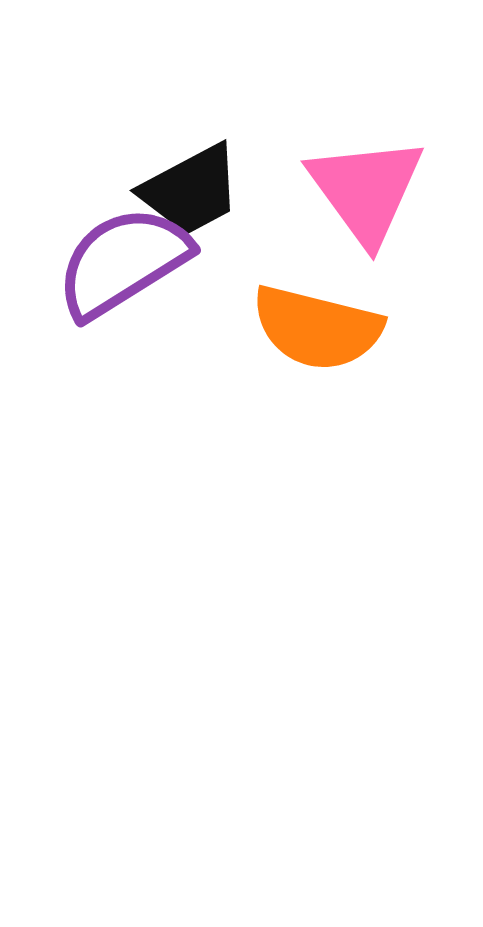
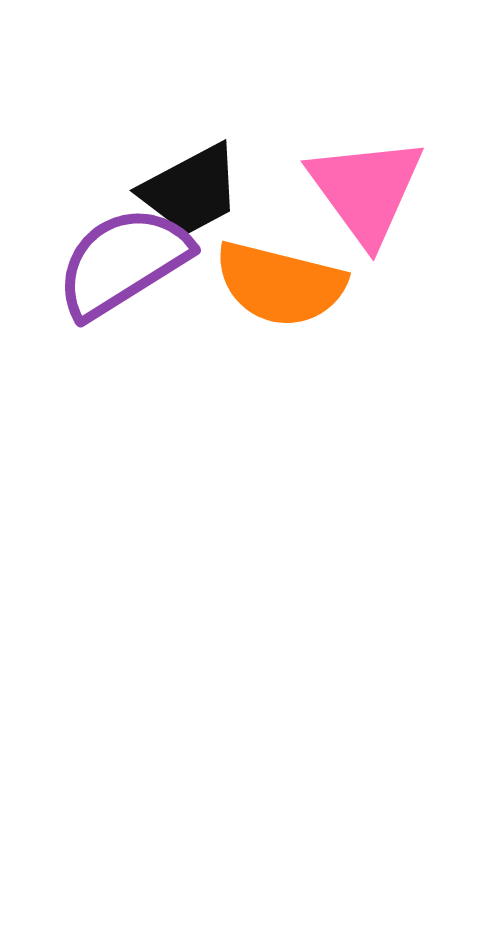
orange semicircle: moved 37 px left, 44 px up
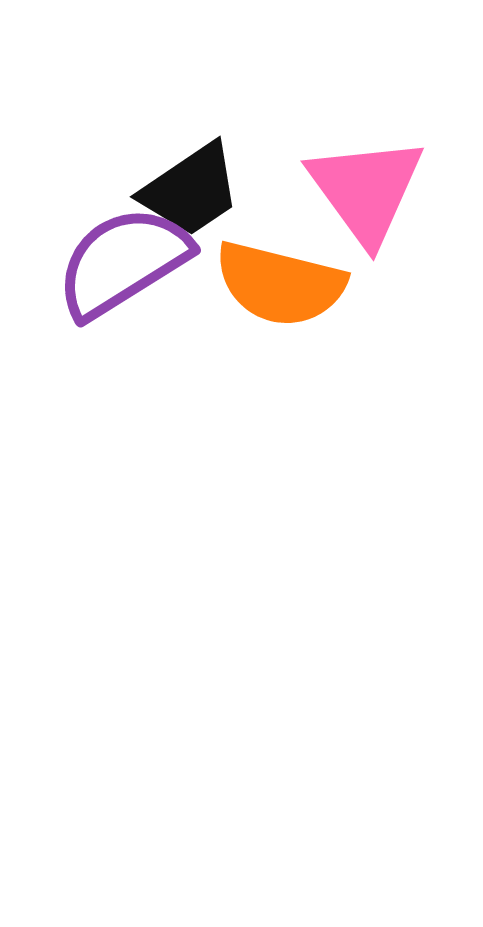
black trapezoid: rotated 6 degrees counterclockwise
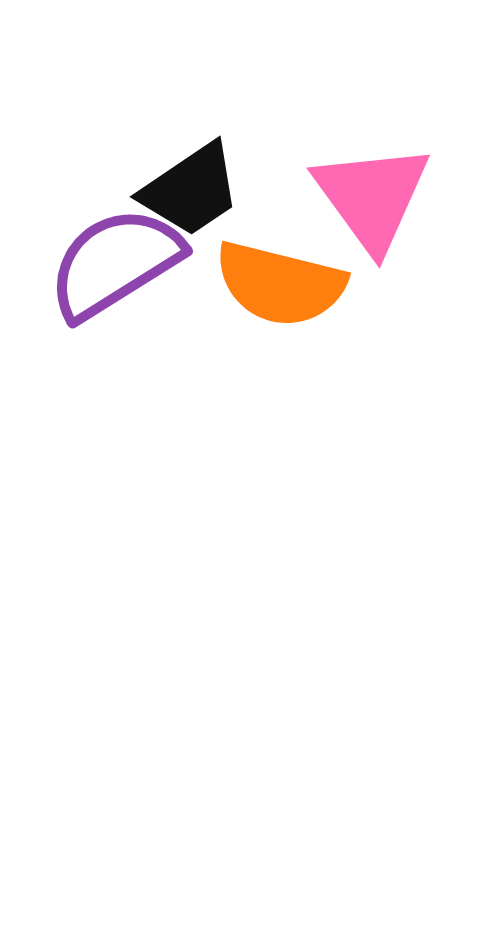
pink triangle: moved 6 px right, 7 px down
purple semicircle: moved 8 px left, 1 px down
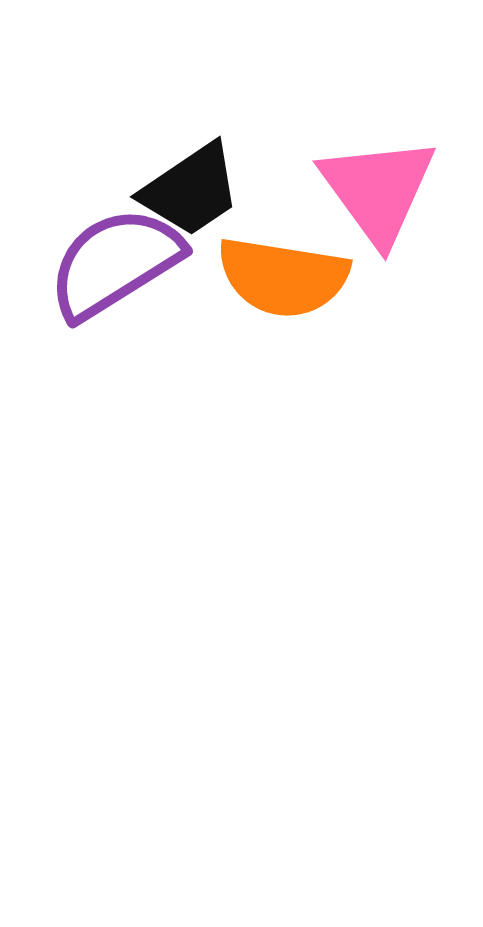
pink triangle: moved 6 px right, 7 px up
orange semicircle: moved 3 px right, 7 px up; rotated 5 degrees counterclockwise
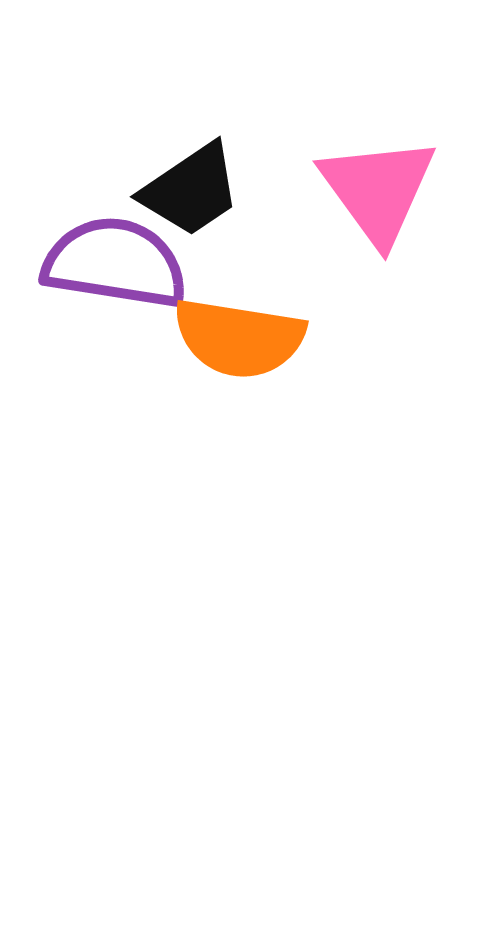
purple semicircle: rotated 41 degrees clockwise
orange semicircle: moved 44 px left, 61 px down
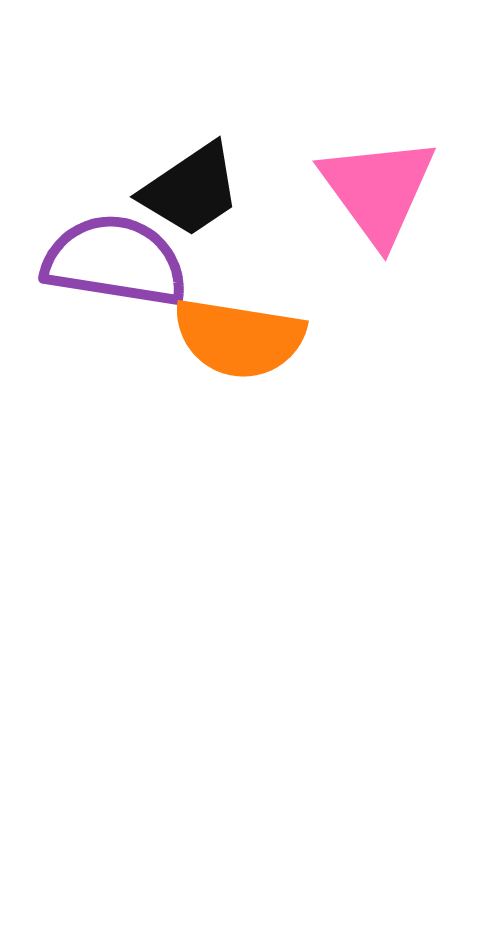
purple semicircle: moved 2 px up
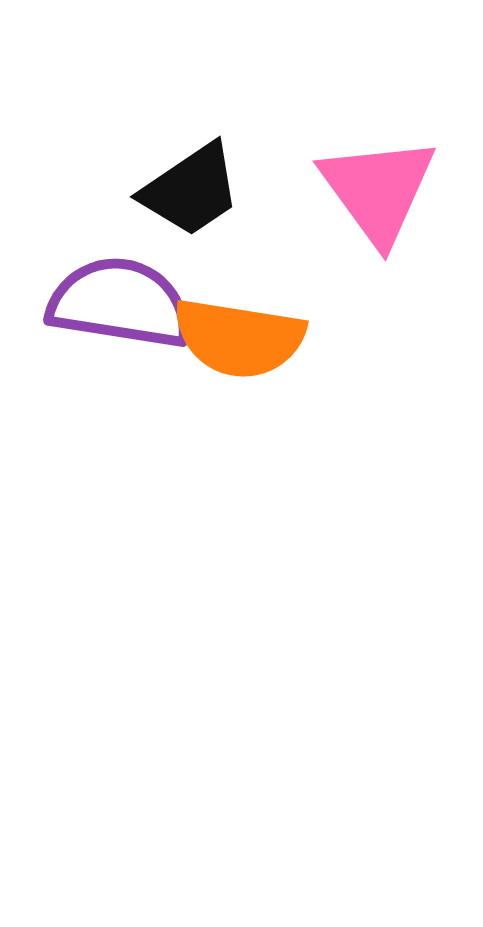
purple semicircle: moved 5 px right, 42 px down
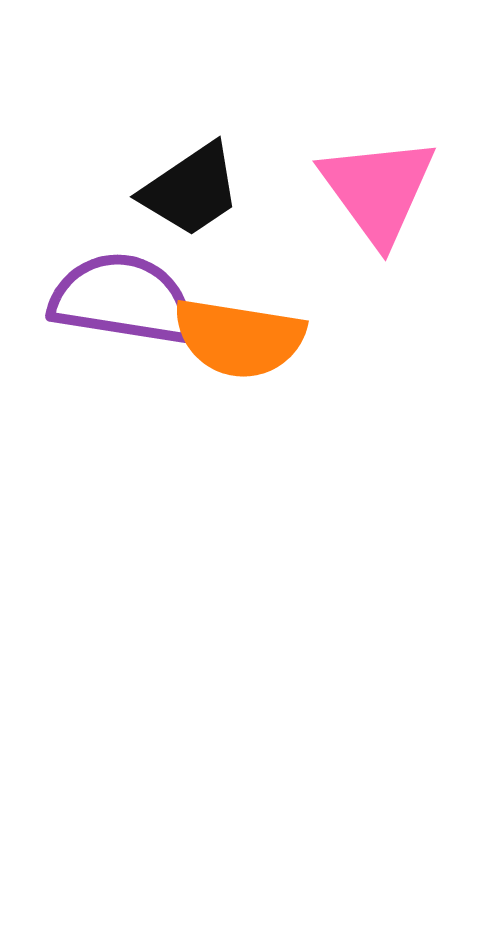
purple semicircle: moved 2 px right, 4 px up
